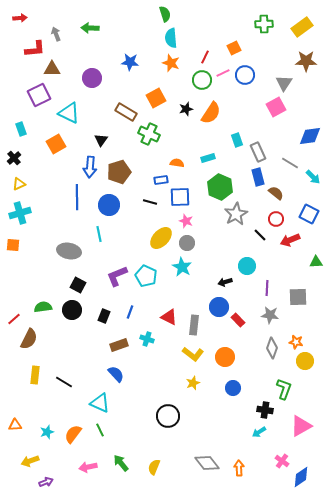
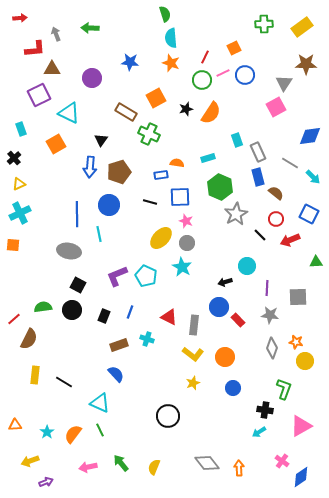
brown star at (306, 61): moved 3 px down
blue rectangle at (161, 180): moved 5 px up
blue line at (77, 197): moved 17 px down
cyan cross at (20, 213): rotated 10 degrees counterclockwise
cyan star at (47, 432): rotated 16 degrees counterclockwise
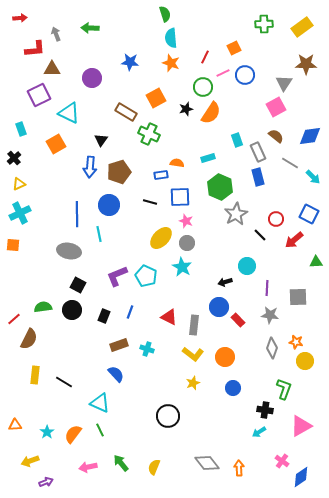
green circle at (202, 80): moved 1 px right, 7 px down
brown semicircle at (276, 193): moved 57 px up
red arrow at (290, 240): moved 4 px right; rotated 18 degrees counterclockwise
cyan cross at (147, 339): moved 10 px down
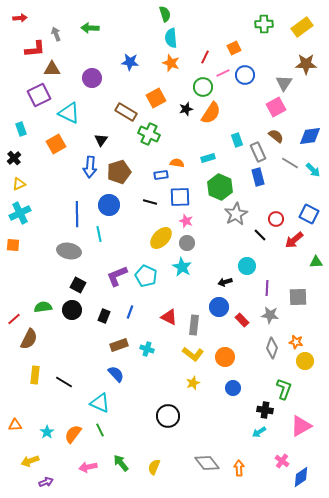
cyan arrow at (313, 177): moved 7 px up
red rectangle at (238, 320): moved 4 px right
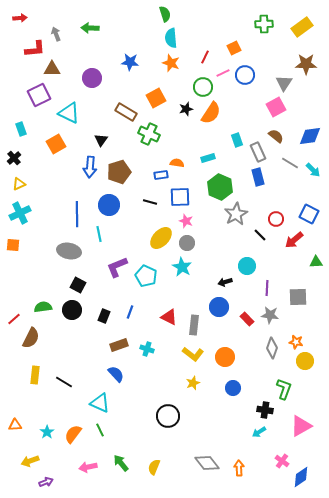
purple L-shape at (117, 276): moved 9 px up
red rectangle at (242, 320): moved 5 px right, 1 px up
brown semicircle at (29, 339): moved 2 px right, 1 px up
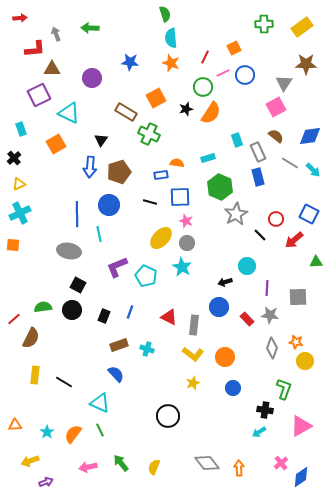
pink cross at (282, 461): moved 1 px left, 2 px down; rotated 16 degrees clockwise
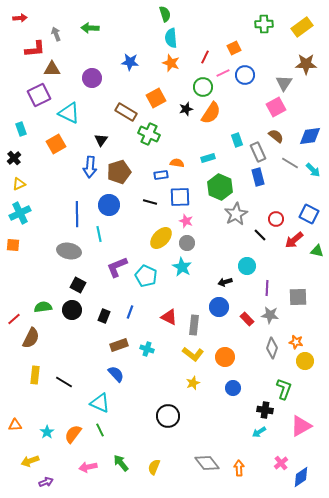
green triangle at (316, 262): moved 1 px right, 11 px up; rotated 16 degrees clockwise
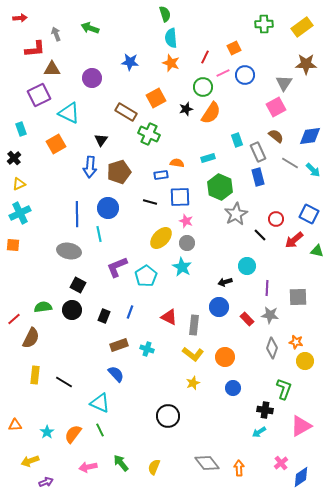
green arrow at (90, 28): rotated 18 degrees clockwise
blue circle at (109, 205): moved 1 px left, 3 px down
cyan pentagon at (146, 276): rotated 15 degrees clockwise
